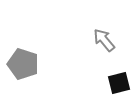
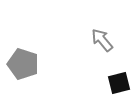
gray arrow: moved 2 px left
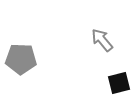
gray pentagon: moved 2 px left, 5 px up; rotated 16 degrees counterclockwise
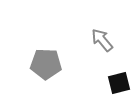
gray pentagon: moved 25 px right, 5 px down
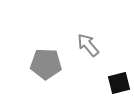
gray arrow: moved 14 px left, 5 px down
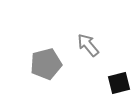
gray pentagon: rotated 16 degrees counterclockwise
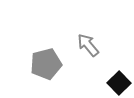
black square: rotated 30 degrees counterclockwise
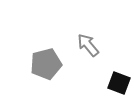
black square: rotated 25 degrees counterclockwise
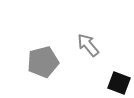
gray pentagon: moved 3 px left, 2 px up
